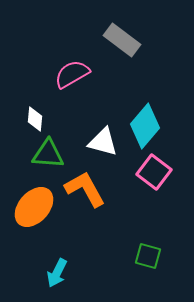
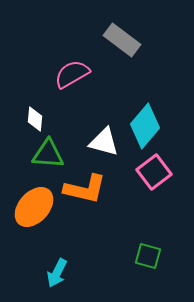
white triangle: moved 1 px right
pink square: rotated 16 degrees clockwise
orange L-shape: rotated 132 degrees clockwise
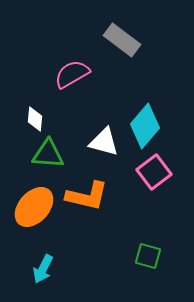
orange L-shape: moved 2 px right, 7 px down
cyan arrow: moved 14 px left, 4 px up
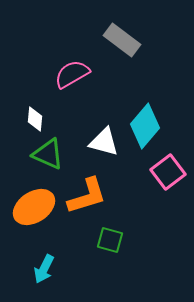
green triangle: rotated 20 degrees clockwise
pink square: moved 14 px right
orange L-shape: rotated 30 degrees counterclockwise
orange ellipse: rotated 15 degrees clockwise
green square: moved 38 px left, 16 px up
cyan arrow: moved 1 px right
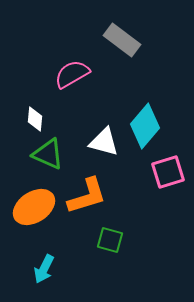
pink square: rotated 20 degrees clockwise
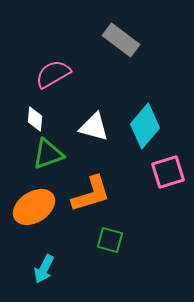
gray rectangle: moved 1 px left
pink semicircle: moved 19 px left
white triangle: moved 10 px left, 15 px up
green triangle: rotated 44 degrees counterclockwise
orange L-shape: moved 4 px right, 2 px up
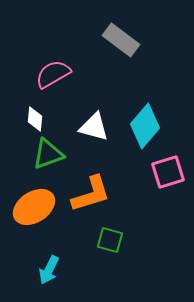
cyan arrow: moved 5 px right, 1 px down
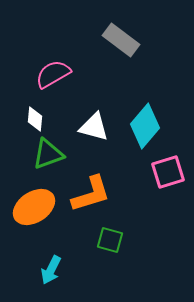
cyan arrow: moved 2 px right
